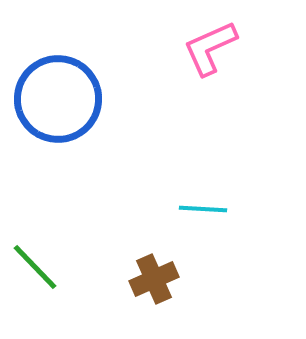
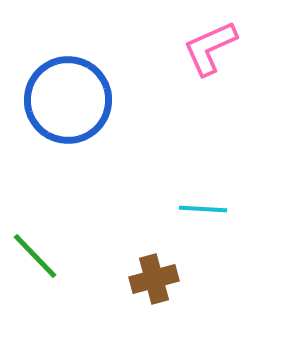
blue circle: moved 10 px right, 1 px down
green line: moved 11 px up
brown cross: rotated 9 degrees clockwise
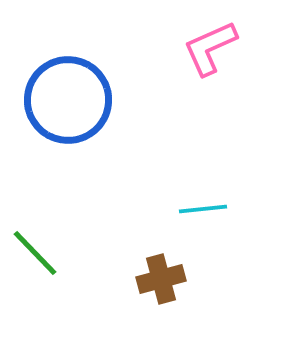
cyan line: rotated 9 degrees counterclockwise
green line: moved 3 px up
brown cross: moved 7 px right
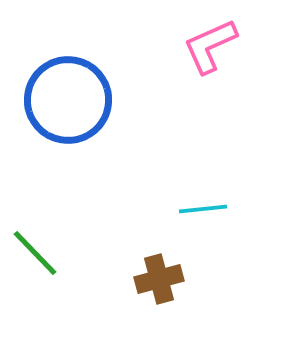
pink L-shape: moved 2 px up
brown cross: moved 2 px left
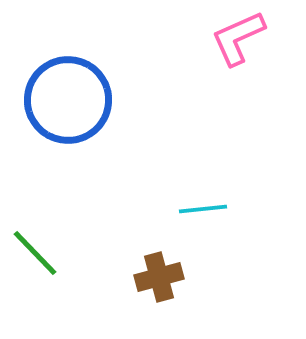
pink L-shape: moved 28 px right, 8 px up
brown cross: moved 2 px up
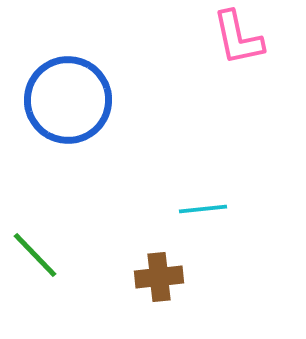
pink L-shape: rotated 78 degrees counterclockwise
green line: moved 2 px down
brown cross: rotated 9 degrees clockwise
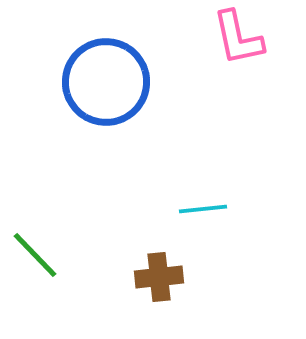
blue circle: moved 38 px right, 18 px up
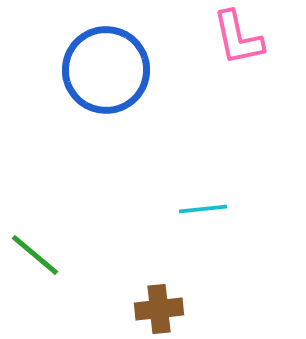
blue circle: moved 12 px up
green line: rotated 6 degrees counterclockwise
brown cross: moved 32 px down
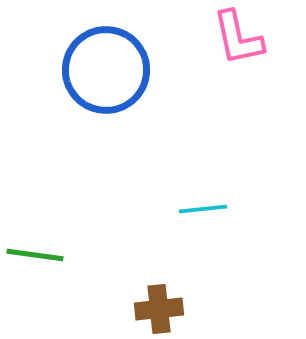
green line: rotated 32 degrees counterclockwise
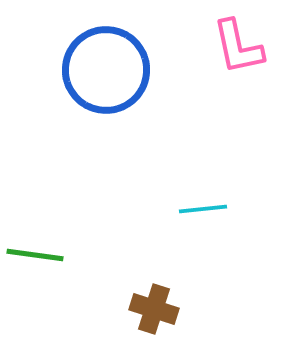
pink L-shape: moved 9 px down
brown cross: moved 5 px left; rotated 24 degrees clockwise
